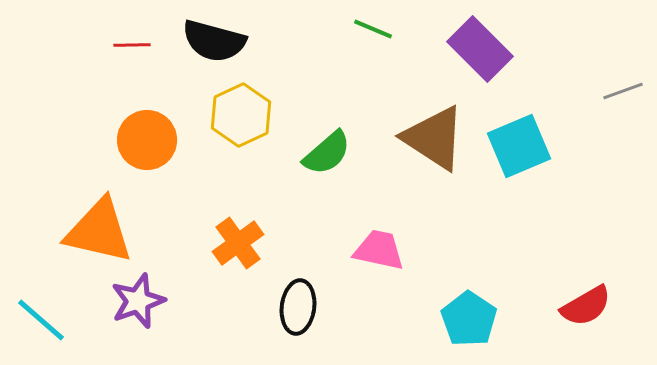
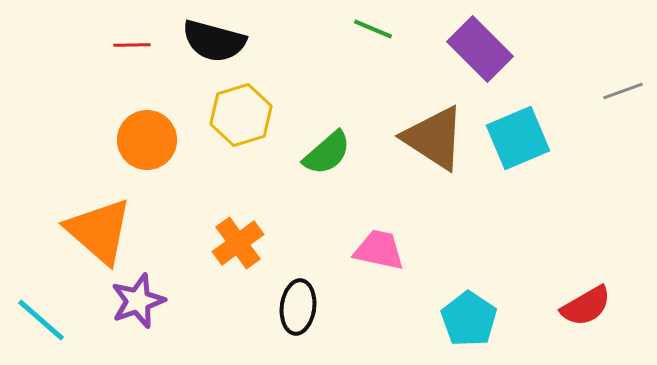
yellow hexagon: rotated 8 degrees clockwise
cyan square: moved 1 px left, 8 px up
orange triangle: rotated 28 degrees clockwise
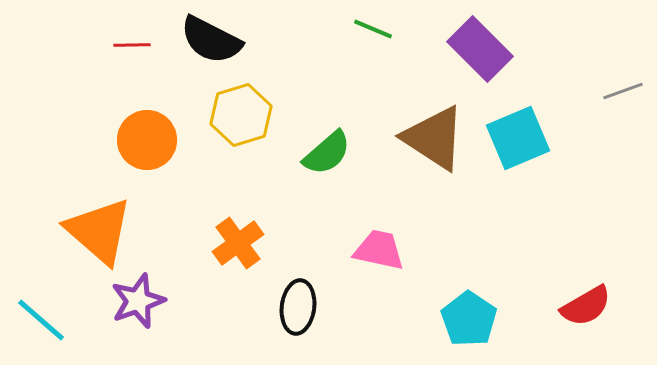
black semicircle: moved 3 px left, 1 px up; rotated 12 degrees clockwise
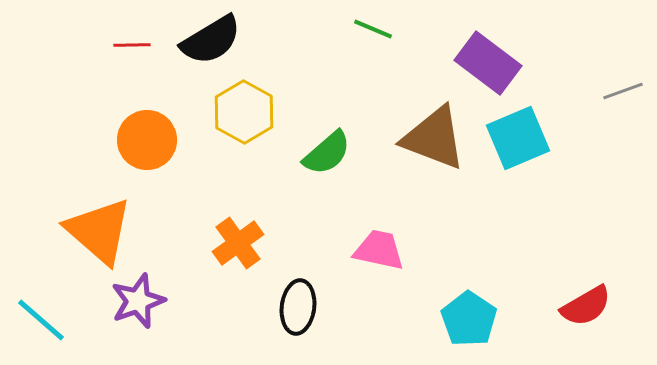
black semicircle: rotated 58 degrees counterclockwise
purple rectangle: moved 8 px right, 14 px down; rotated 8 degrees counterclockwise
yellow hexagon: moved 3 px right, 3 px up; rotated 14 degrees counterclockwise
brown triangle: rotated 12 degrees counterclockwise
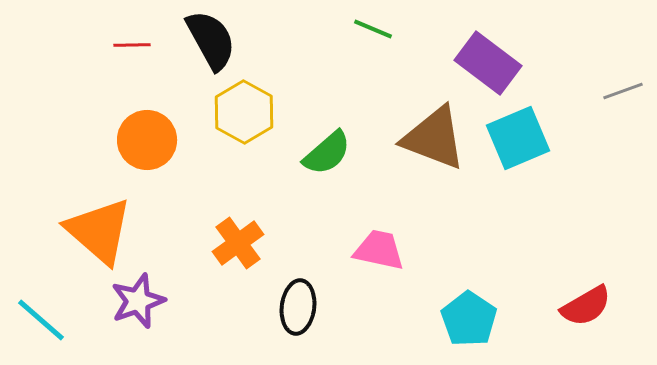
black semicircle: rotated 88 degrees counterclockwise
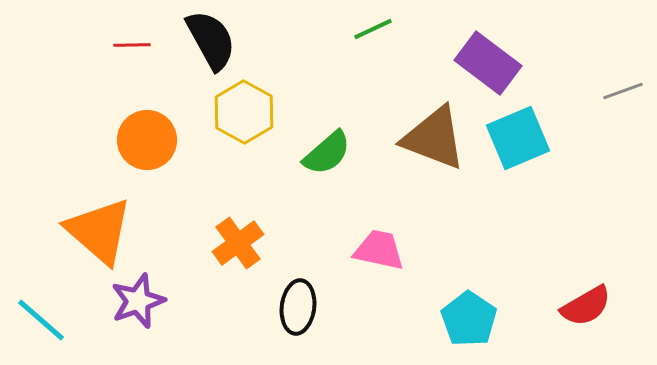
green line: rotated 48 degrees counterclockwise
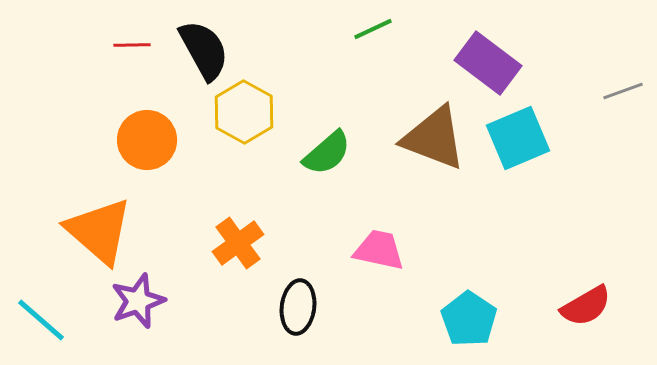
black semicircle: moved 7 px left, 10 px down
